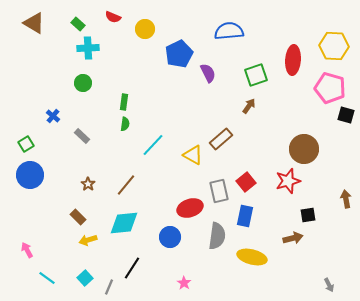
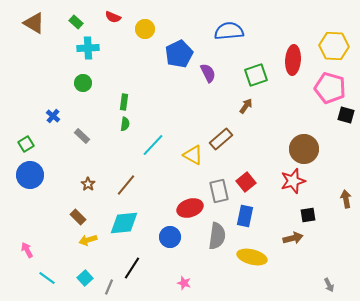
green rectangle at (78, 24): moved 2 px left, 2 px up
brown arrow at (249, 106): moved 3 px left
red star at (288, 181): moved 5 px right
pink star at (184, 283): rotated 16 degrees counterclockwise
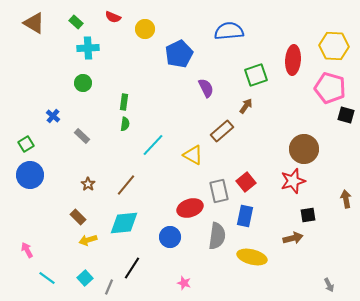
purple semicircle at (208, 73): moved 2 px left, 15 px down
brown rectangle at (221, 139): moved 1 px right, 8 px up
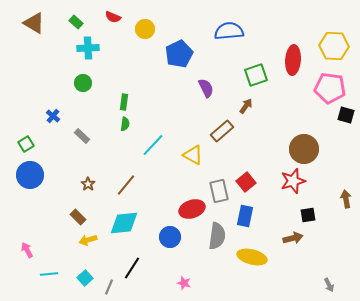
pink pentagon at (330, 88): rotated 8 degrees counterclockwise
red ellipse at (190, 208): moved 2 px right, 1 px down
cyan line at (47, 278): moved 2 px right, 4 px up; rotated 42 degrees counterclockwise
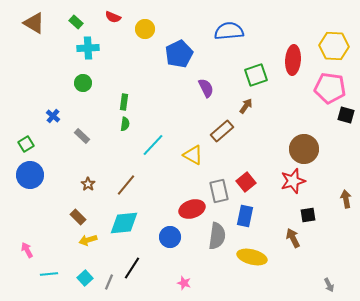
brown arrow at (293, 238): rotated 102 degrees counterclockwise
gray line at (109, 287): moved 5 px up
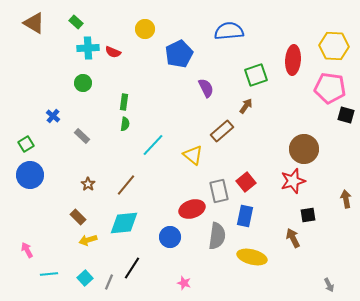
red semicircle at (113, 17): moved 35 px down
yellow triangle at (193, 155): rotated 10 degrees clockwise
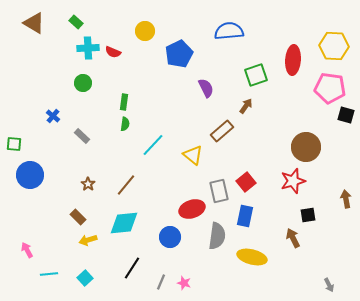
yellow circle at (145, 29): moved 2 px down
green square at (26, 144): moved 12 px left; rotated 35 degrees clockwise
brown circle at (304, 149): moved 2 px right, 2 px up
gray line at (109, 282): moved 52 px right
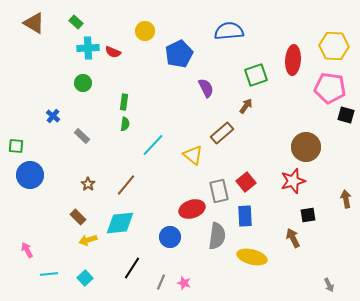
brown rectangle at (222, 131): moved 2 px down
green square at (14, 144): moved 2 px right, 2 px down
blue rectangle at (245, 216): rotated 15 degrees counterclockwise
cyan diamond at (124, 223): moved 4 px left
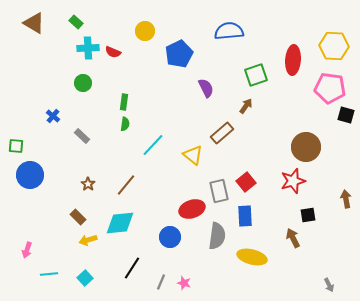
pink arrow at (27, 250): rotated 133 degrees counterclockwise
